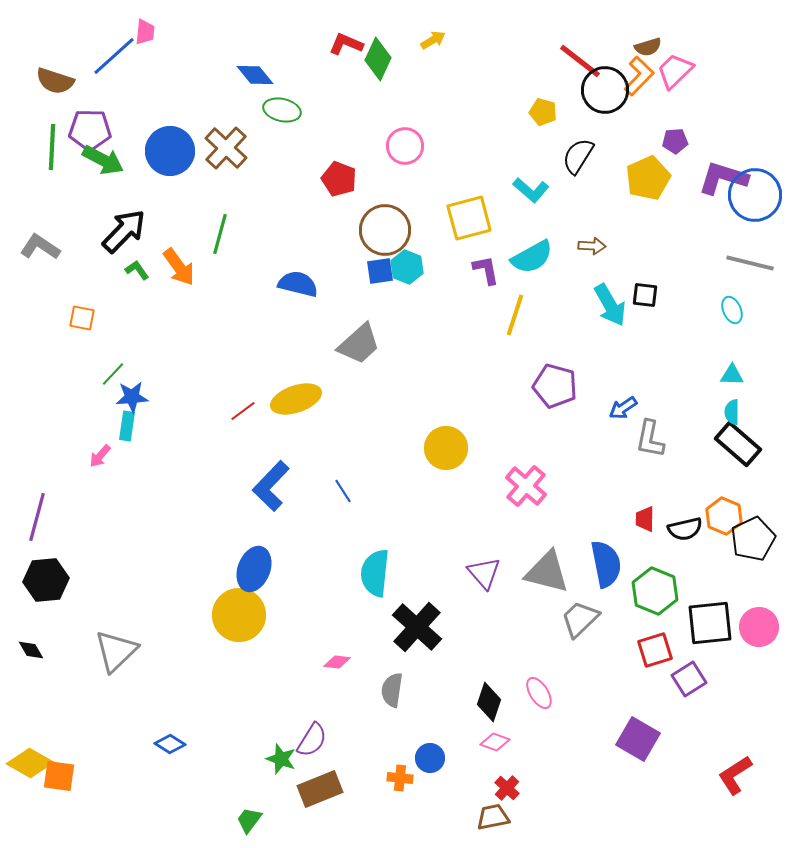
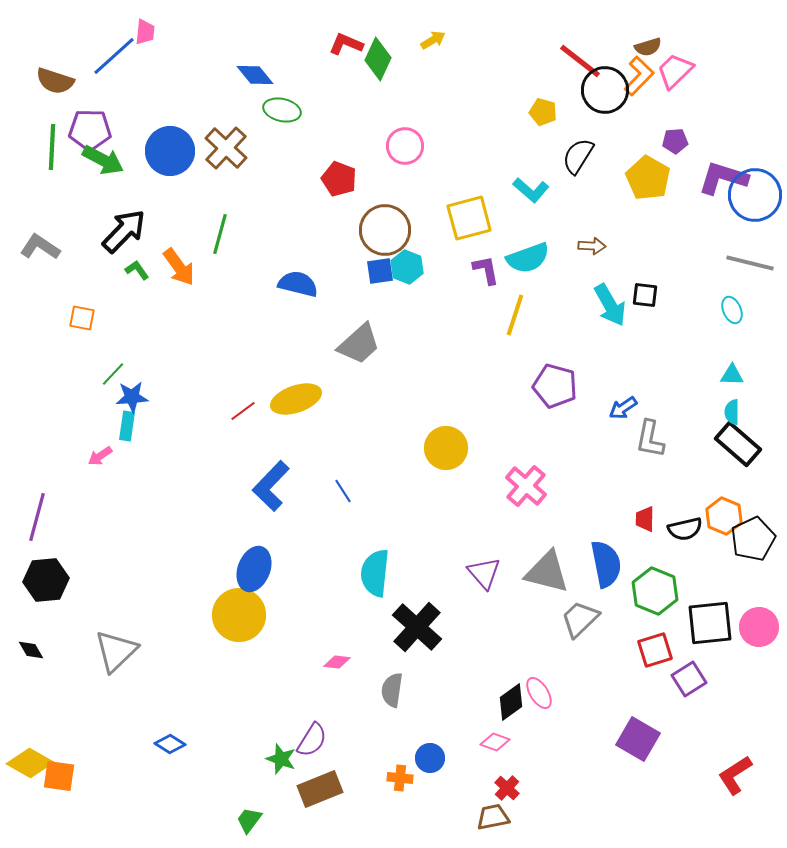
yellow pentagon at (648, 178): rotated 18 degrees counterclockwise
cyan semicircle at (532, 257): moved 4 px left, 1 px down; rotated 9 degrees clockwise
pink arrow at (100, 456): rotated 15 degrees clockwise
black diamond at (489, 702): moved 22 px right; rotated 36 degrees clockwise
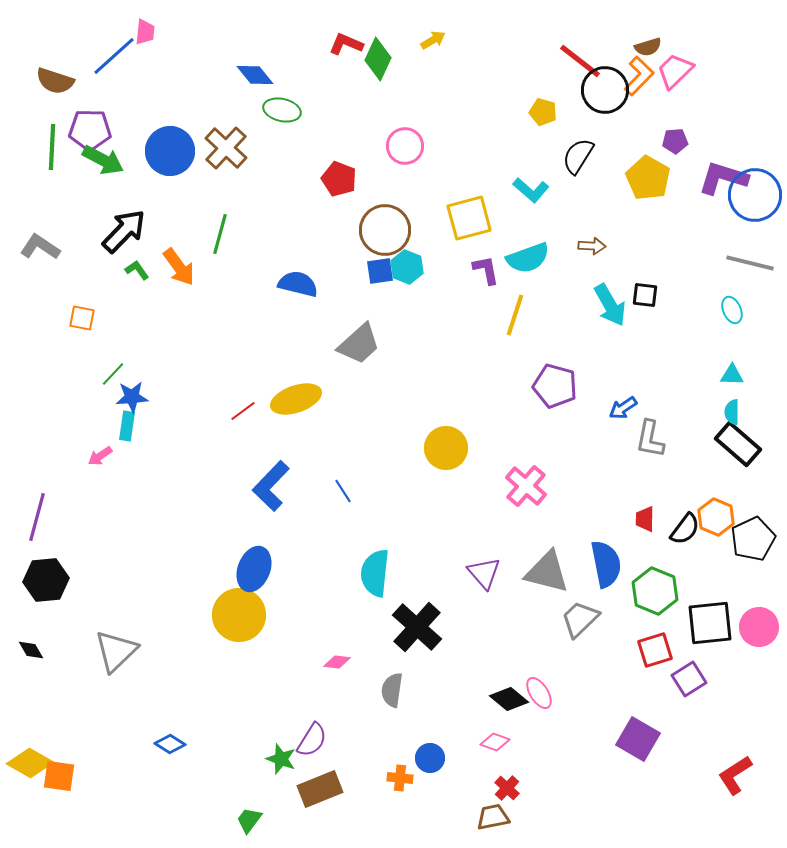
orange hexagon at (724, 516): moved 8 px left, 1 px down
black semicircle at (685, 529): rotated 40 degrees counterclockwise
black diamond at (511, 702): moved 2 px left, 3 px up; rotated 75 degrees clockwise
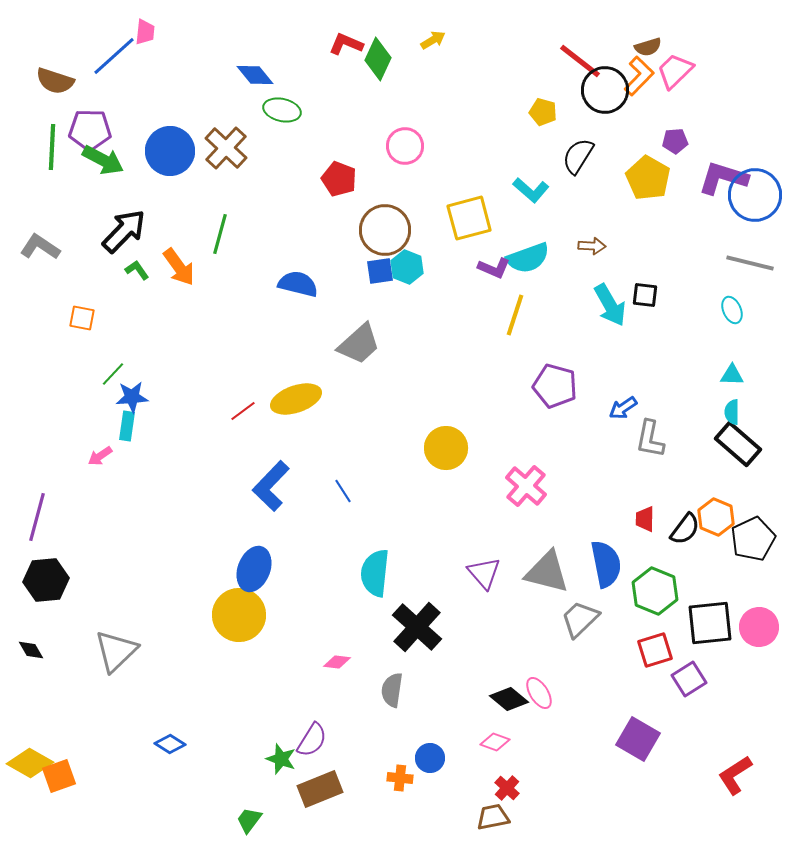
purple L-shape at (486, 270): moved 8 px right, 2 px up; rotated 124 degrees clockwise
orange square at (59, 776): rotated 28 degrees counterclockwise
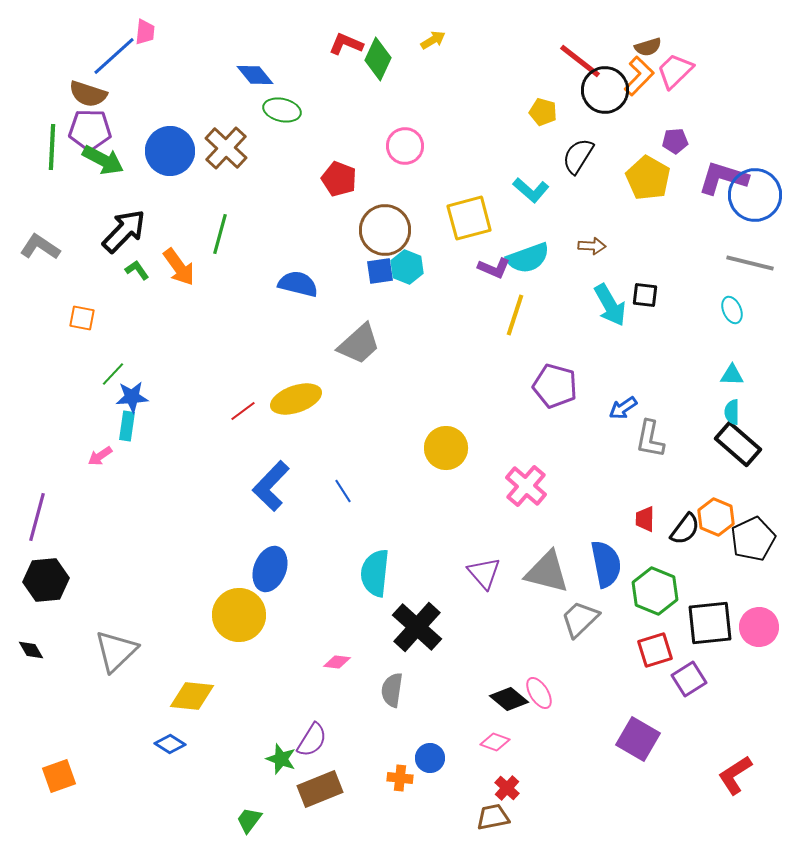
brown semicircle at (55, 81): moved 33 px right, 13 px down
blue ellipse at (254, 569): moved 16 px right
yellow diamond at (30, 763): moved 162 px right, 67 px up; rotated 24 degrees counterclockwise
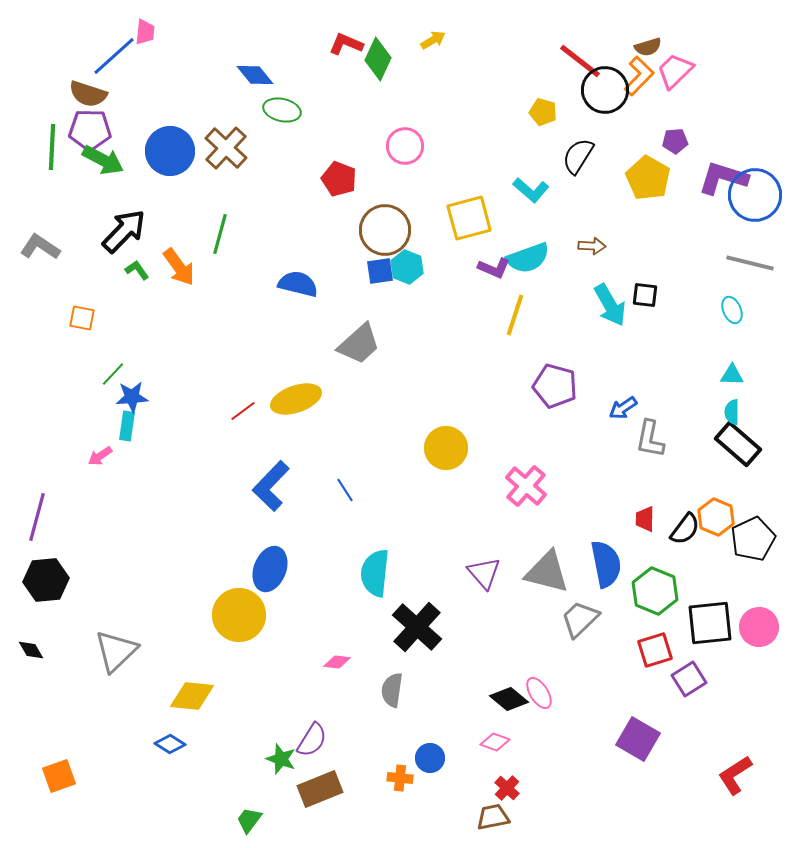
blue line at (343, 491): moved 2 px right, 1 px up
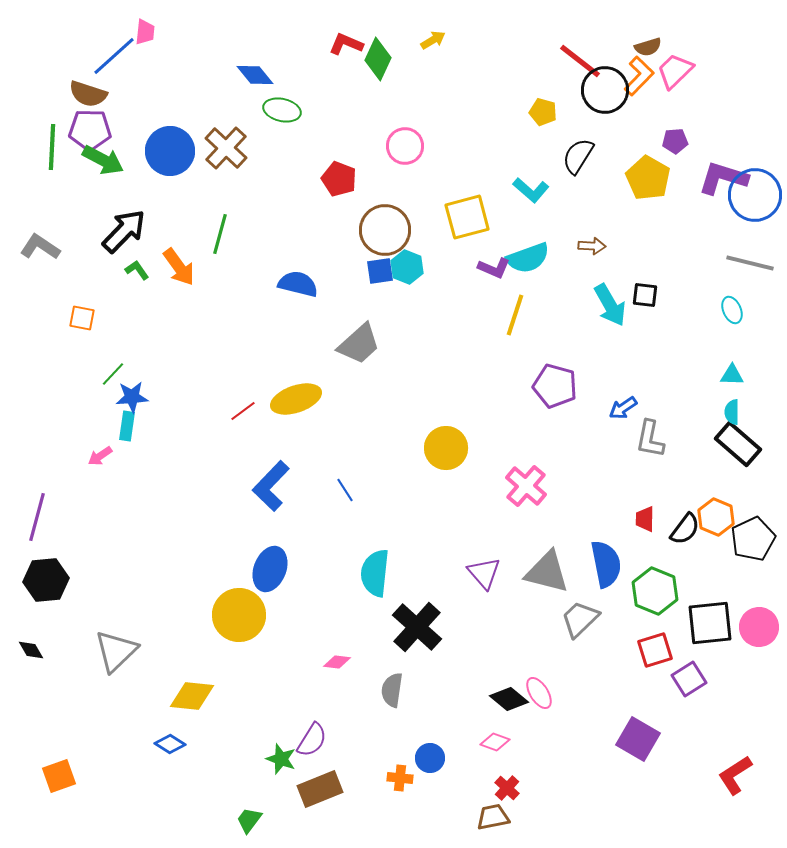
yellow square at (469, 218): moved 2 px left, 1 px up
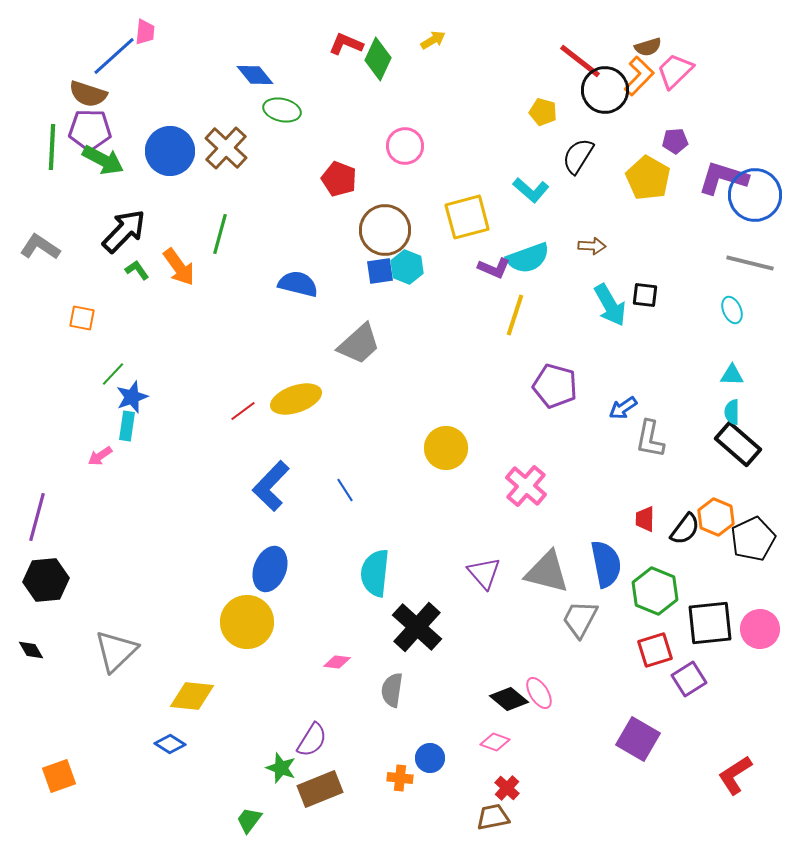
blue star at (132, 397): rotated 16 degrees counterclockwise
yellow circle at (239, 615): moved 8 px right, 7 px down
gray trapezoid at (580, 619): rotated 18 degrees counterclockwise
pink circle at (759, 627): moved 1 px right, 2 px down
green star at (281, 759): moved 9 px down
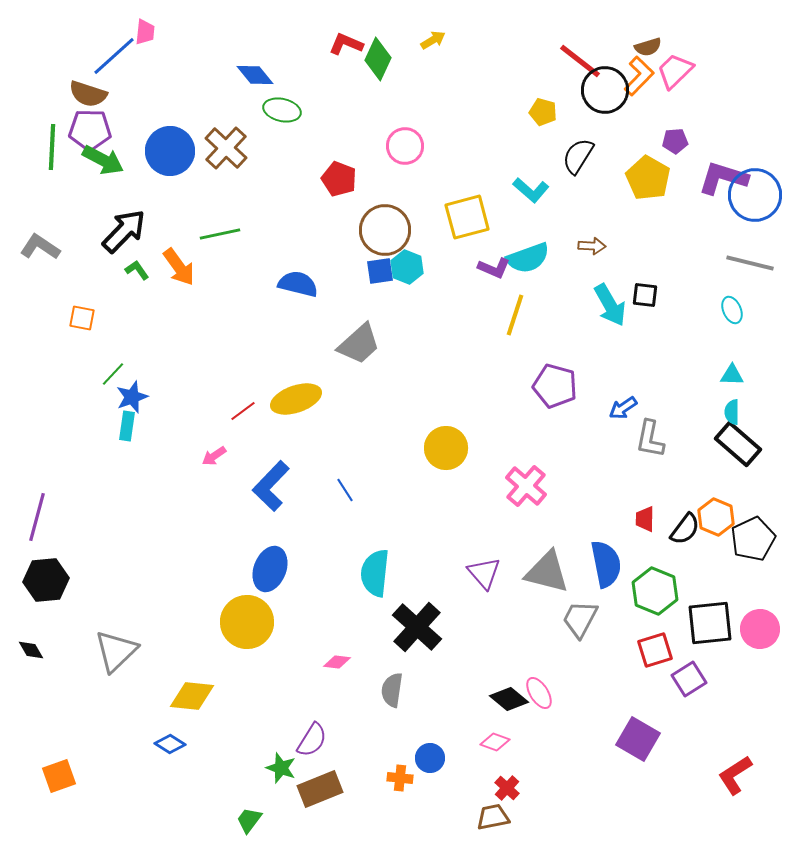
green line at (220, 234): rotated 63 degrees clockwise
pink arrow at (100, 456): moved 114 px right
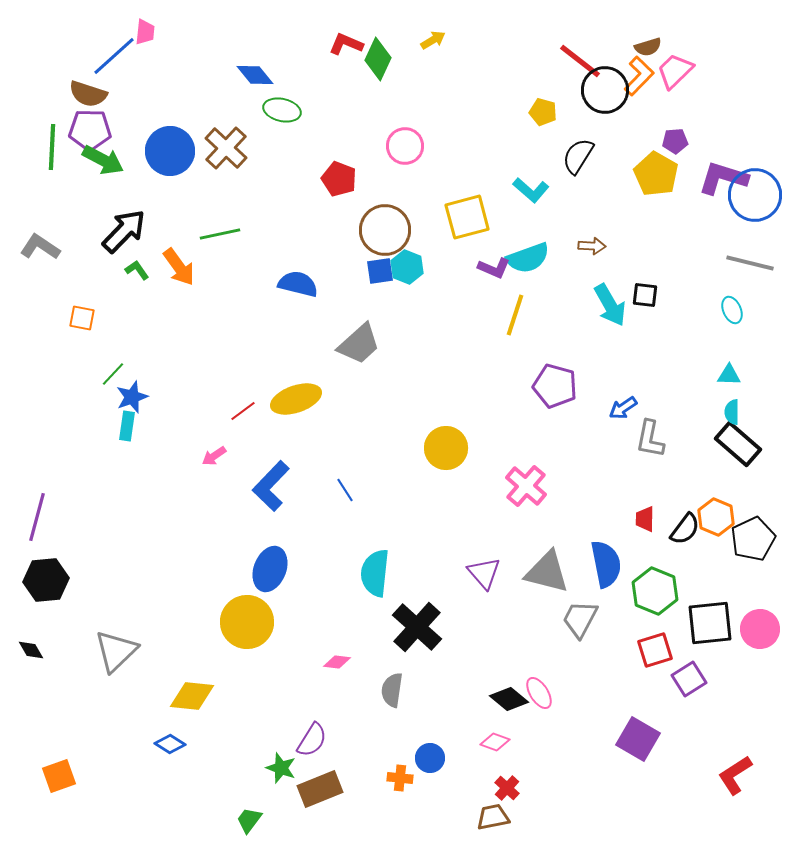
yellow pentagon at (648, 178): moved 8 px right, 4 px up
cyan triangle at (732, 375): moved 3 px left
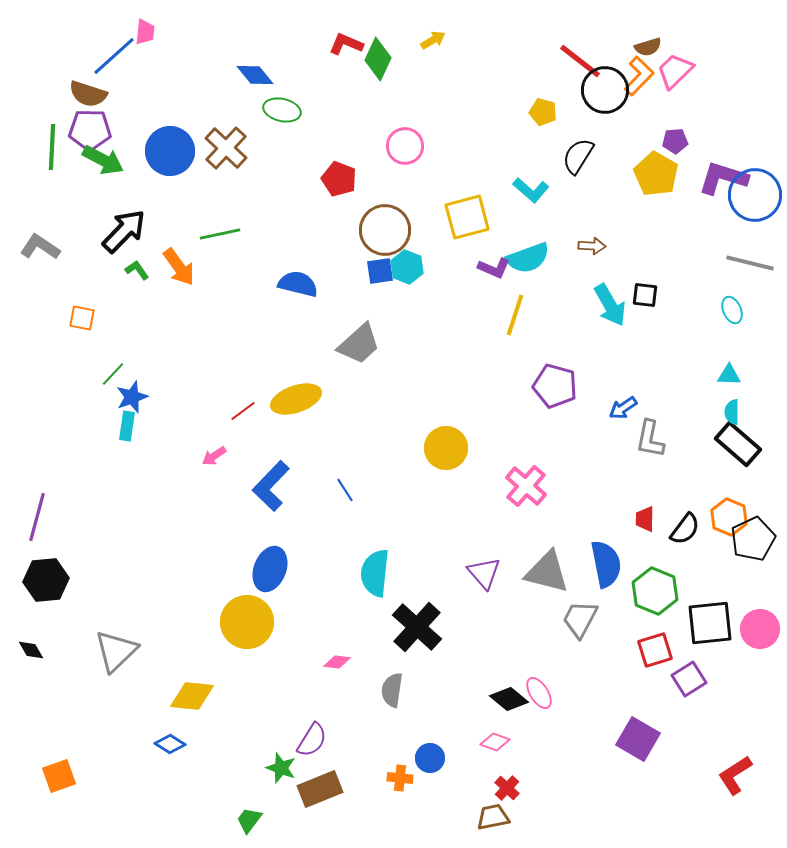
orange hexagon at (716, 517): moved 13 px right
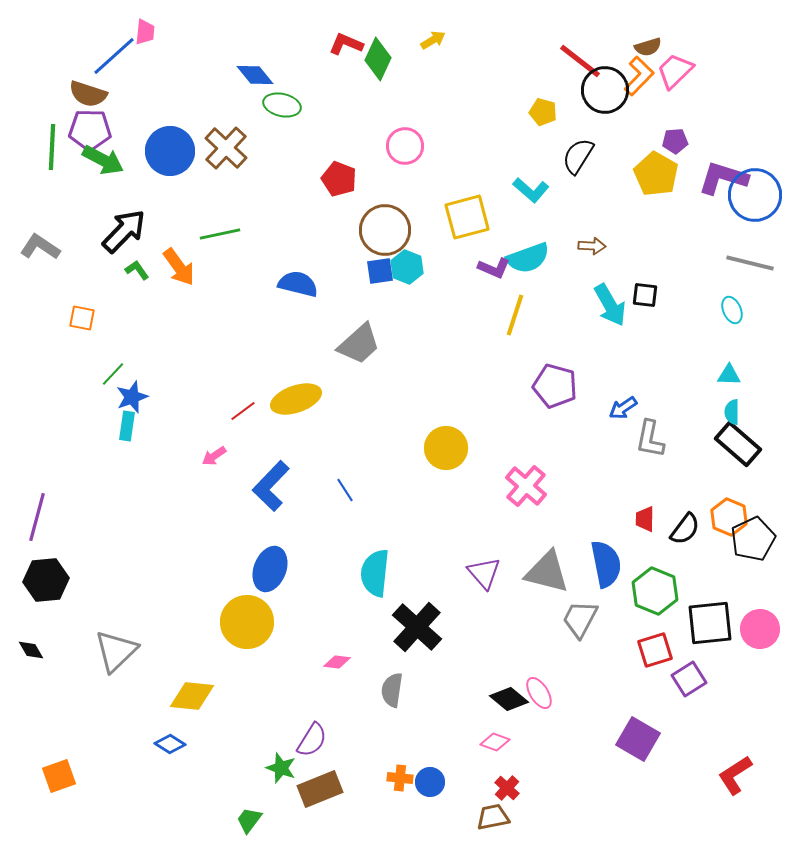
green ellipse at (282, 110): moved 5 px up
blue circle at (430, 758): moved 24 px down
